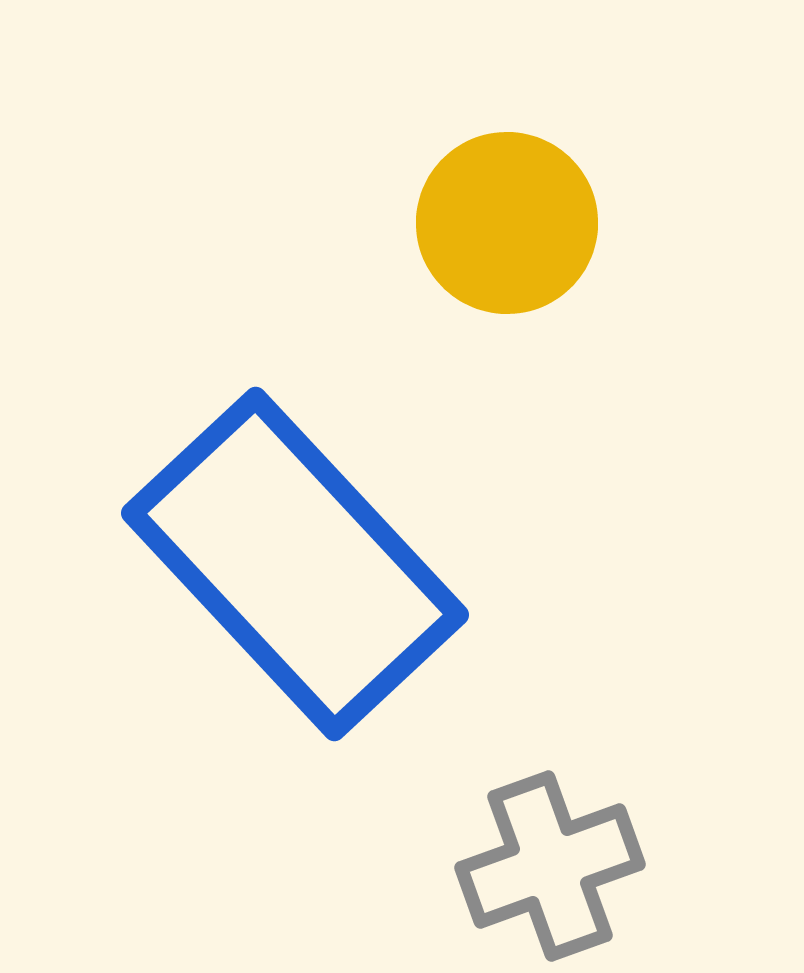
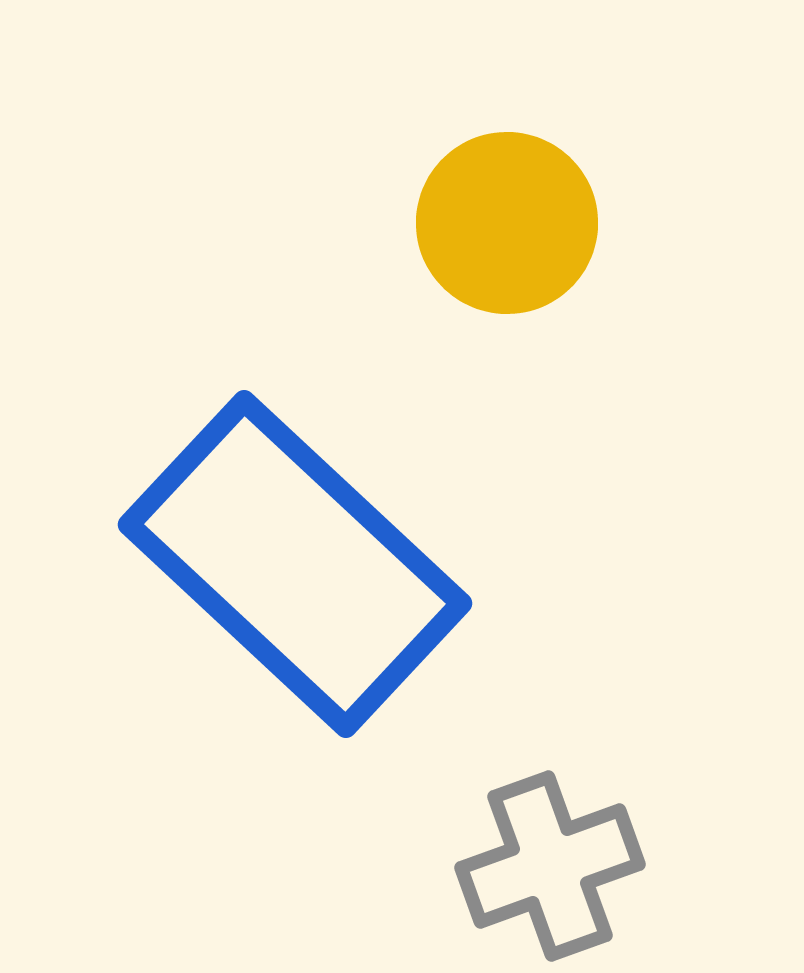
blue rectangle: rotated 4 degrees counterclockwise
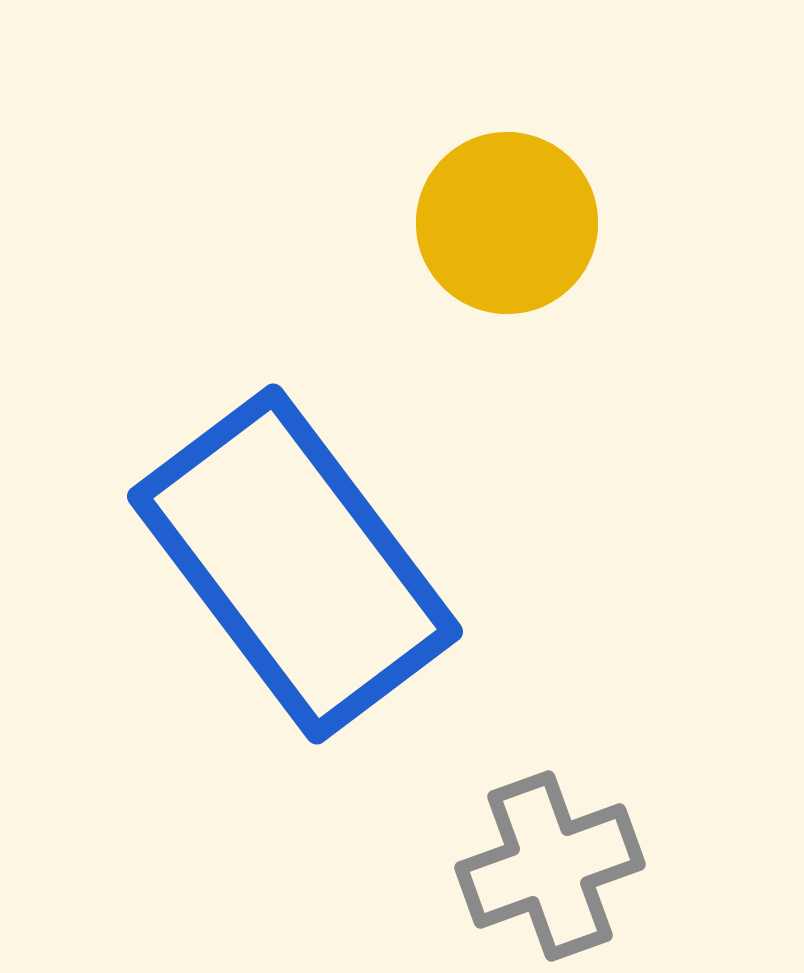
blue rectangle: rotated 10 degrees clockwise
